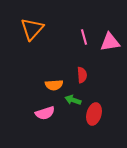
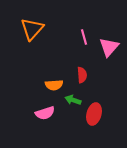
pink triangle: moved 1 px left, 5 px down; rotated 40 degrees counterclockwise
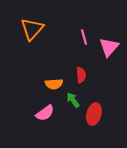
red semicircle: moved 1 px left
orange semicircle: moved 1 px up
green arrow: rotated 35 degrees clockwise
pink semicircle: rotated 18 degrees counterclockwise
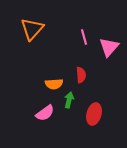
green arrow: moved 4 px left; rotated 49 degrees clockwise
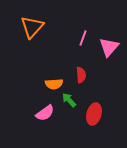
orange triangle: moved 2 px up
pink line: moved 1 px left, 1 px down; rotated 35 degrees clockwise
green arrow: rotated 56 degrees counterclockwise
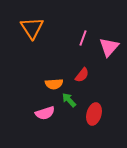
orange triangle: moved 1 px down; rotated 15 degrees counterclockwise
red semicircle: moved 1 px right; rotated 42 degrees clockwise
pink semicircle: rotated 18 degrees clockwise
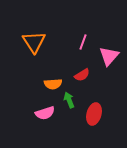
orange triangle: moved 2 px right, 14 px down
pink line: moved 4 px down
pink triangle: moved 9 px down
red semicircle: rotated 21 degrees clockwise
orange semicircle: moved 1 px left
green arrow: rotated 21 degrees clockwise
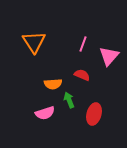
pink line: moved 2 px down
red semicircle: rotated 126 degrees counterclockwise
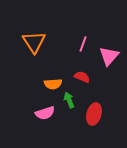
red semicircle: moved 2 px down
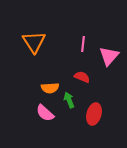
pink line: rotated 14 degrees counterclockwise
orange semicircle: moved 3 px left, 4 px down
pink semicircle: rotated 60 degrees clockwise
